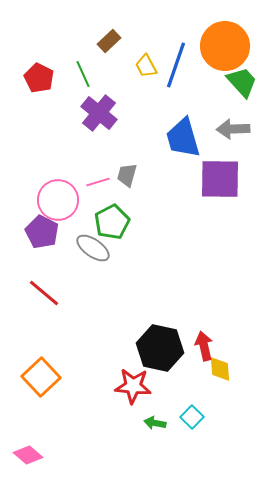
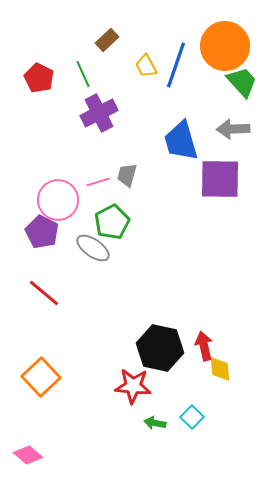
brown rectangle: moved 2 px left, 1 px up
purple cross: rotated 24 degrees clockwise
blue trapezoid: moved 2 px left, 3 px down
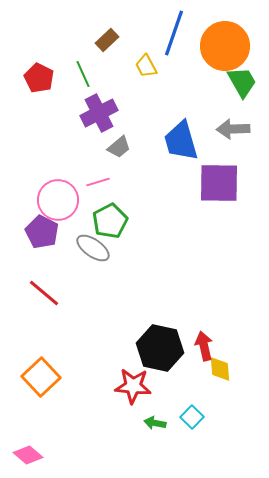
blue line: moved 2 px left, 32 px up
green trapezoid: rotated 12 degrees clockwise
gray trapezoid: moved 8 px left, 28 px up; rotated 145 degrees counterclockwise
purple square: moved 1 px left, 4 px down
green pentagon: moved 2 px left, 1 px up
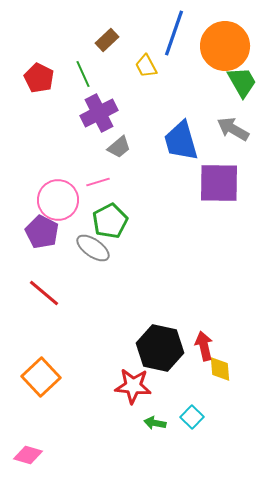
gray arrow: rotated 32 degrees clockwise
pink diamond: rotated 24 degrees counterclockwise
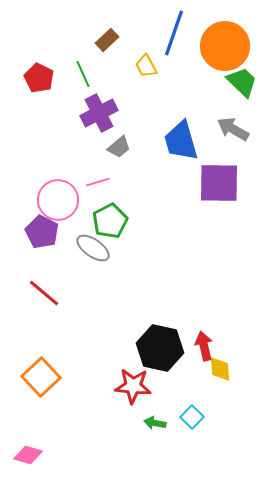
green trapezoid: rotated 16 degrees counterclockwise
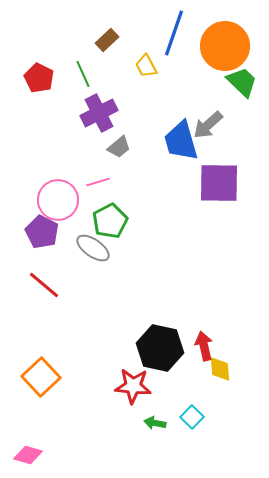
gray arrow: moved 25 px left, 4 px up; rotated 72 degrees counterclockwise
red line: moved 8 px up
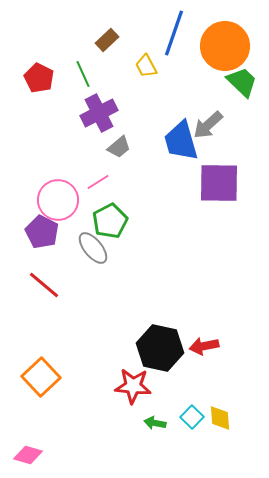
pink line: rotated 15 degrees counterclockwise
gray ellipse: rotated 16 degrees clockwise
red arrow: rotated 88 degrees counterclockwise
yellow diamond: moved 49 px down
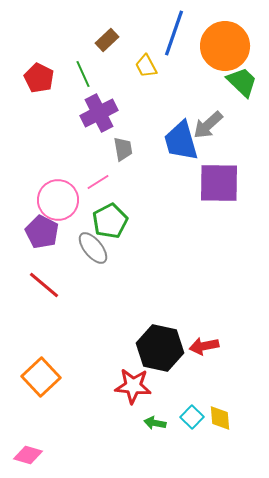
gray trapezoid: moved 4 px right, 2 px down; rotated 60 degrees counterclockwise
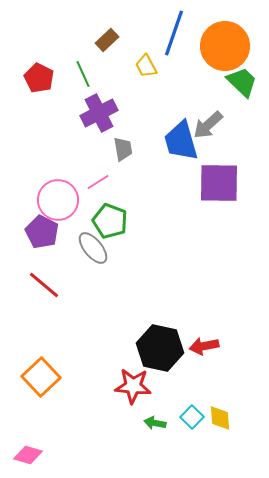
green pentagon: rotated 24 degrees counterclockwise
